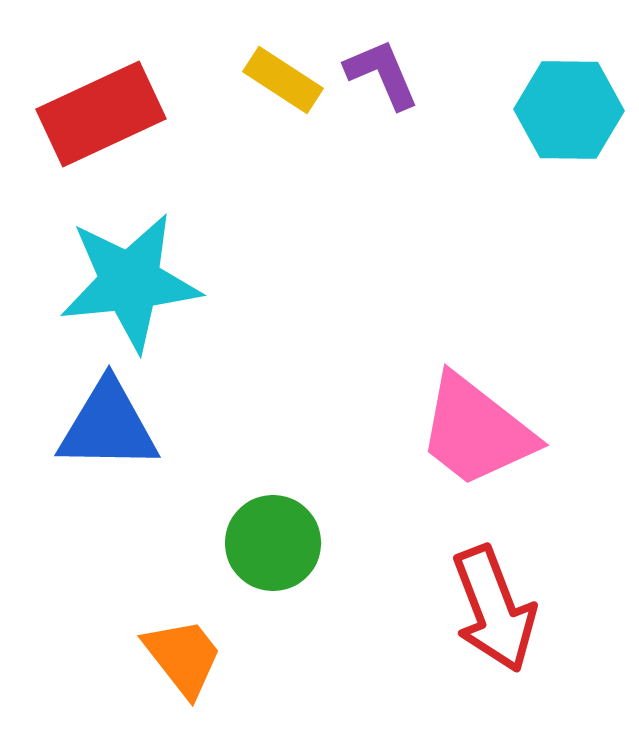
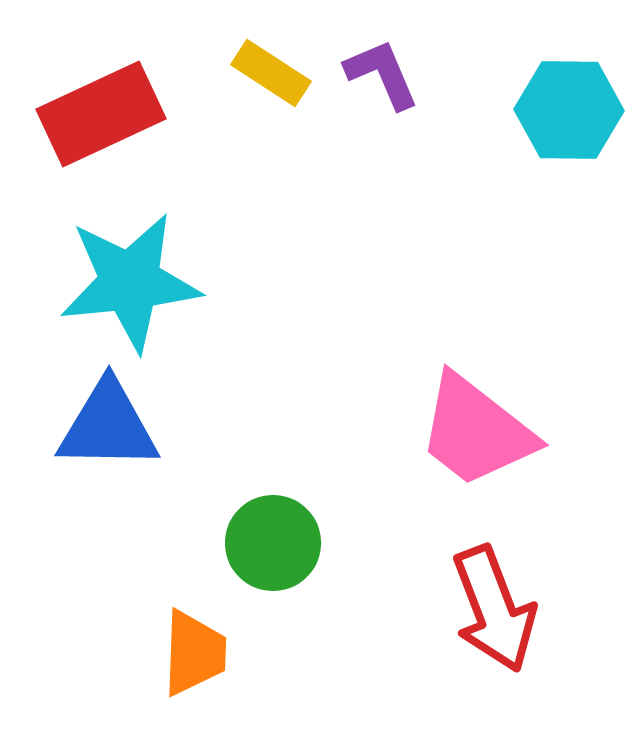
yellow rectangle: moved 12 px left, 7 px up
orange trapezoid: moved 11 px right, 4 px up; rotated 40 degrees clockwise
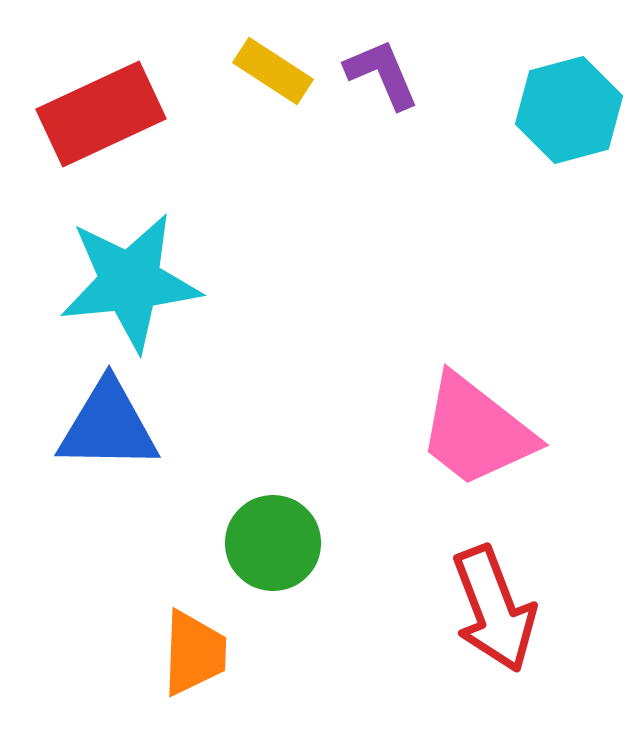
yellow rectangle: moved 2 px right, 2 px up
cyan hexagon: rotated 16 degrees counterclockwise
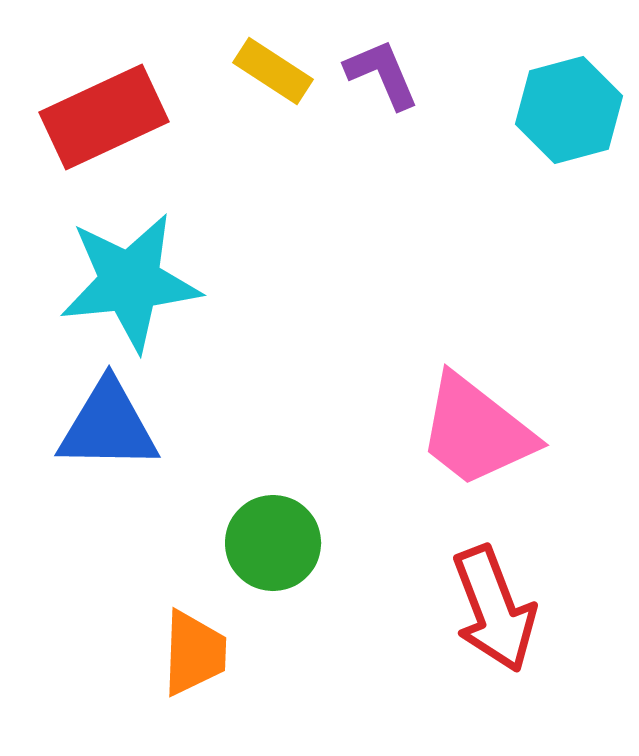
red rectangle: moved 3 px right, 3 px down
